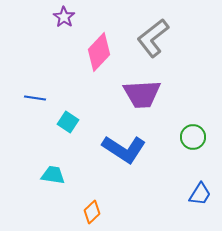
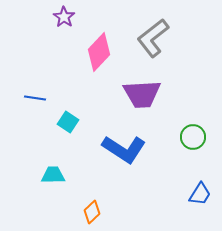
cyan trapezoid: rotated 10 degrees counterclockwise
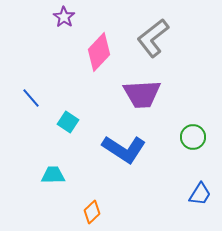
blue line: moved 4 px left; rotated 40 degrees clockwise
